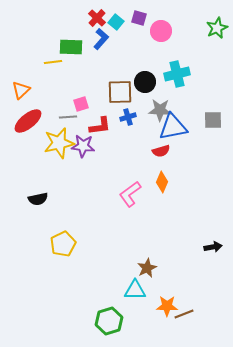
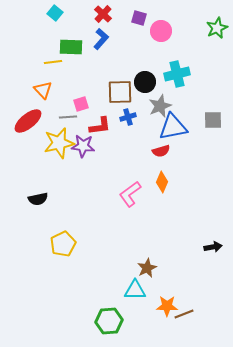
red cross: moved 6 px right, 4 px up
cyan square: moved 61 px left, 9 px up
orange triangle: moved 22 px right; rotated 30 degrees counterclockwise
gray star: moved 4 px up; rotated 25 degrees counterclockwise
green hexagon: rotated 12 degrees clockwise
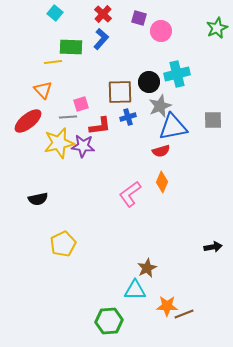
black circle: moved 4 px right
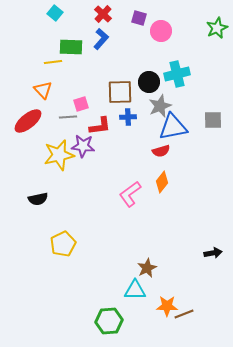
blue cross: rotated 14 degrees clockwise
yellow star: moved 12 px down
orange diamond: rotated 15 degrees clockwise
black arrow: moved 6 px down
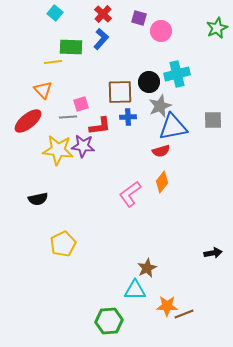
yellow star: moved 1 px left, 5 px up; rotated 20 degrees clockwise
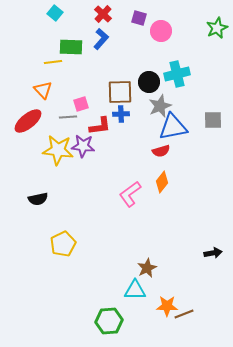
blue cross: moved 7 px left, 3 px up
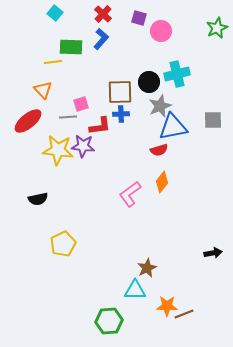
red semicircle: moved 2 px left, 1 px up
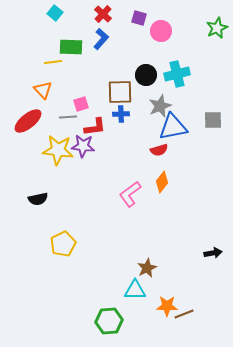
black circle: moved 3 px left, 7 px up
red L-shape: moved 5 px left, 1 px down
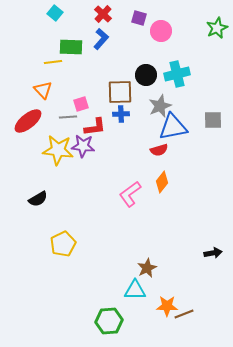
black semicircle: rotated 18 degrees counterclockwise
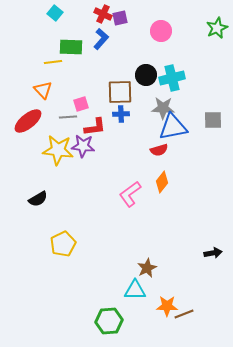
red cross: rotated 18 degrees counterclockwise
purple square: moved 19 px left; rotated 28 degrees counterclockwise
cyan cross: moved 5 px left, 4 px down
gray star: moved 3 px right, 2 px down; rotated 25 degrees clockwise
